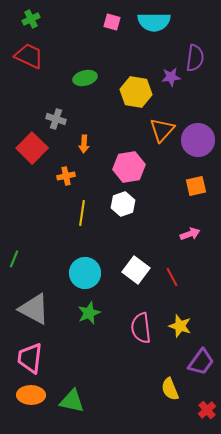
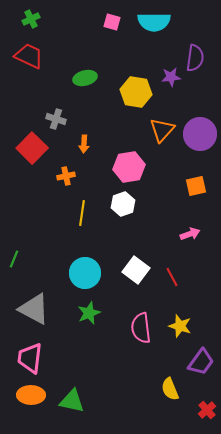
purple circle: moved 2 px right, 6 px up
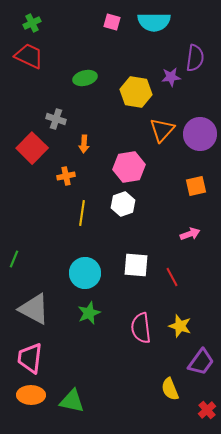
green cross: moved 1 px right, 4 px down
white square: moved 5 px up; rotated 32 degrees counterclockwise
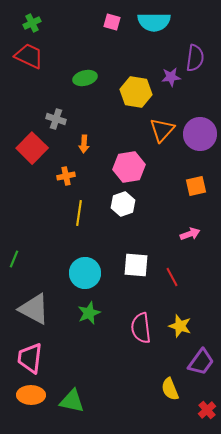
yellow line: moved 3 px left
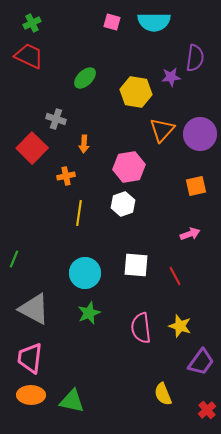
green ellipse: rotated 30 degrees counterclockwise
red line: moved 3 px right, 1 px up
yellow semicircle: moved 7 px left, 5 px down
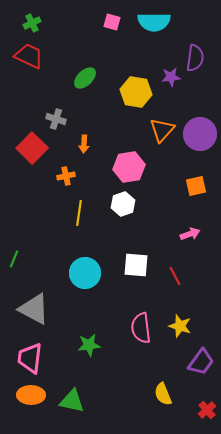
green star: moved 32 px down; rotated 15 degrees clockwise
